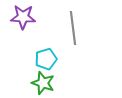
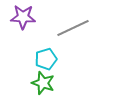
gray line: rotated 72 degrees clockwise
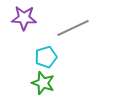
purple star: moved 1 px right, 1 px down
cyan pentagon: moved 2 px up
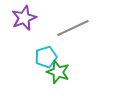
purple star: rotated 25 degrees counterclockwise
green star: moved 15 px right, 11 px up
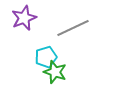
green star: moved 3 px left
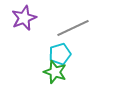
cyan pentagon: moved 14 px right, 3 px up
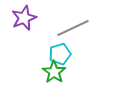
green star: moved 1 px left; rotated 15 degrees clockwise
